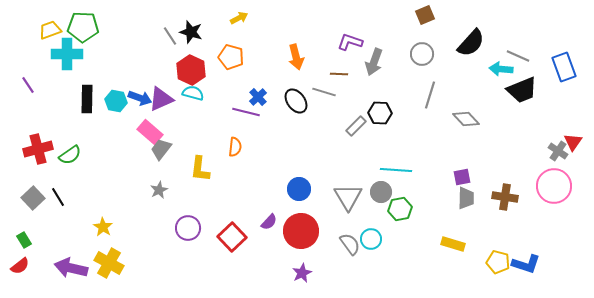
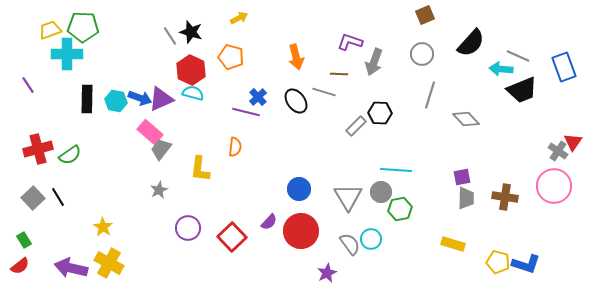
purple star at (302, 273): moved 25 px right
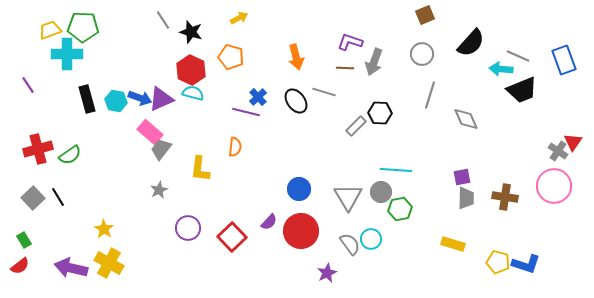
gray line at (170, 36): moved 7 px left, 16 px up
blue rectangle at (564, 67): moved 7 px up
brown line at (339, 74): moved 6 px right, 6 px up
black rectangle at (87, 99): rotated 16 degrees counterclockwise
gray diamond at (466, 119): rotated 20 degrees clockwise
yellow star at (103, 227): moved 1 px right, 2 px down
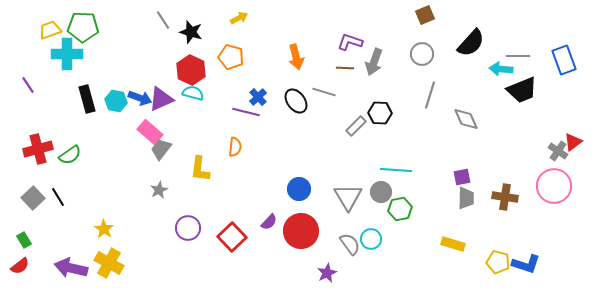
gray line at (518, 56): rotated 25 degrees counterclockwise
red triangle at (573, 142): rotated 18 degrees clockwise
